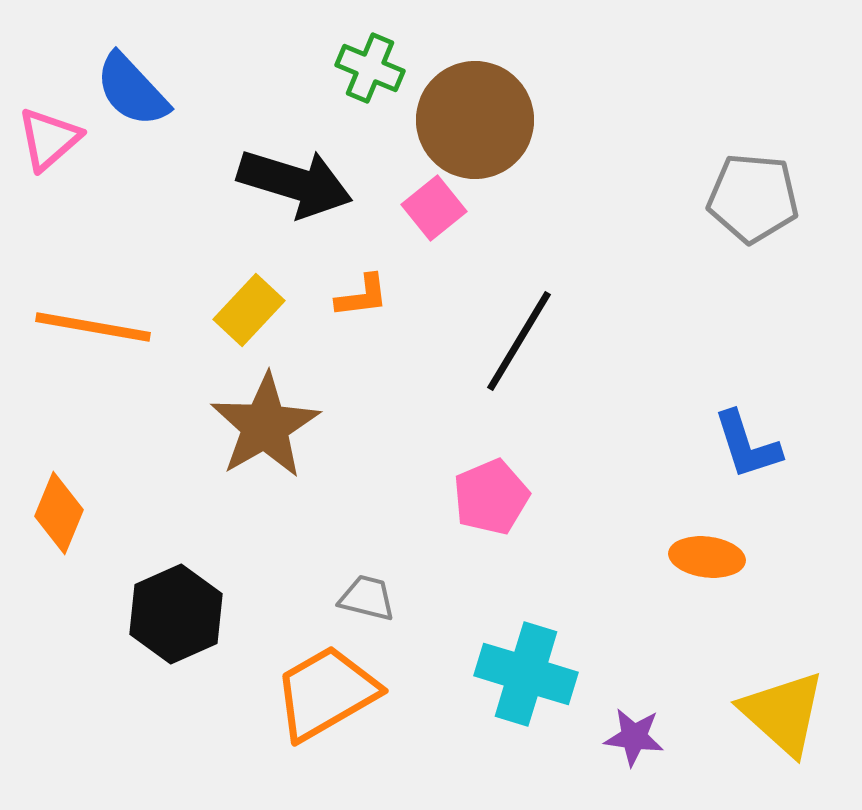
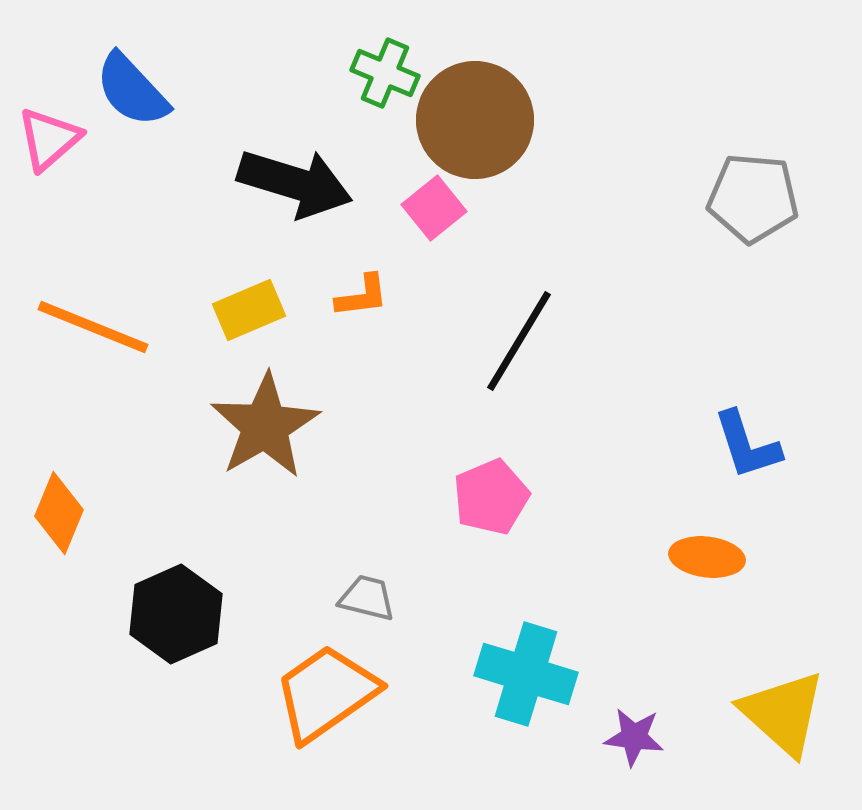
green cross: moved 15 px right, 5 px down
yellow rectangle: rotated 24 degrees clockwise
orange line: rotated 12 degrees clockwise
orange trapezoid: rotated 5 degrees counterclockwise
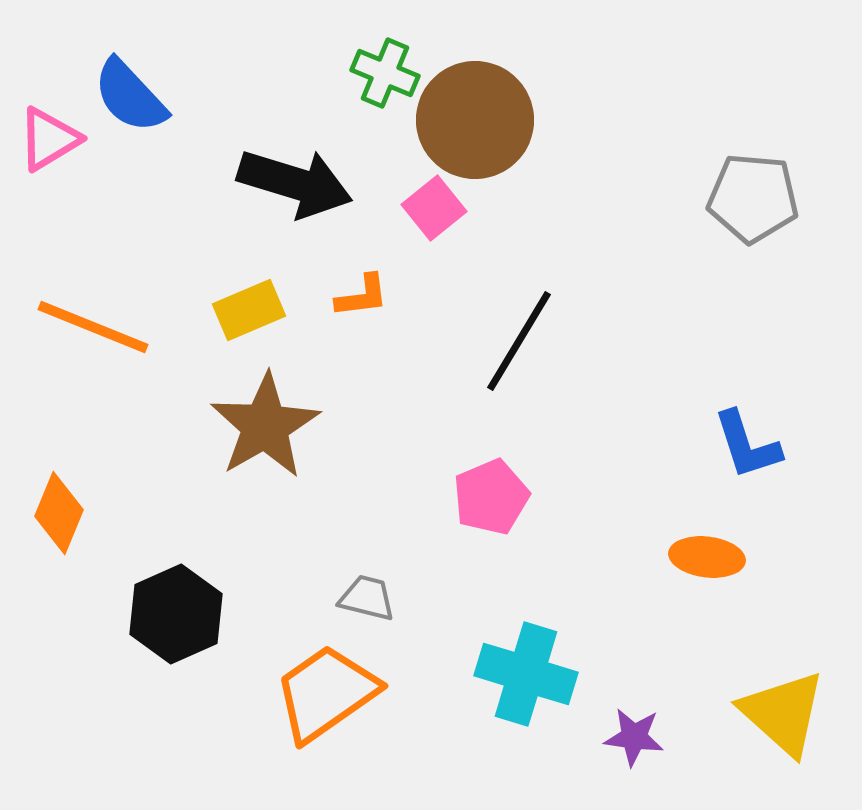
blue semicircle: moved 2 px left, 6 px down
pink triangle: rotated 10 degrees clockwise
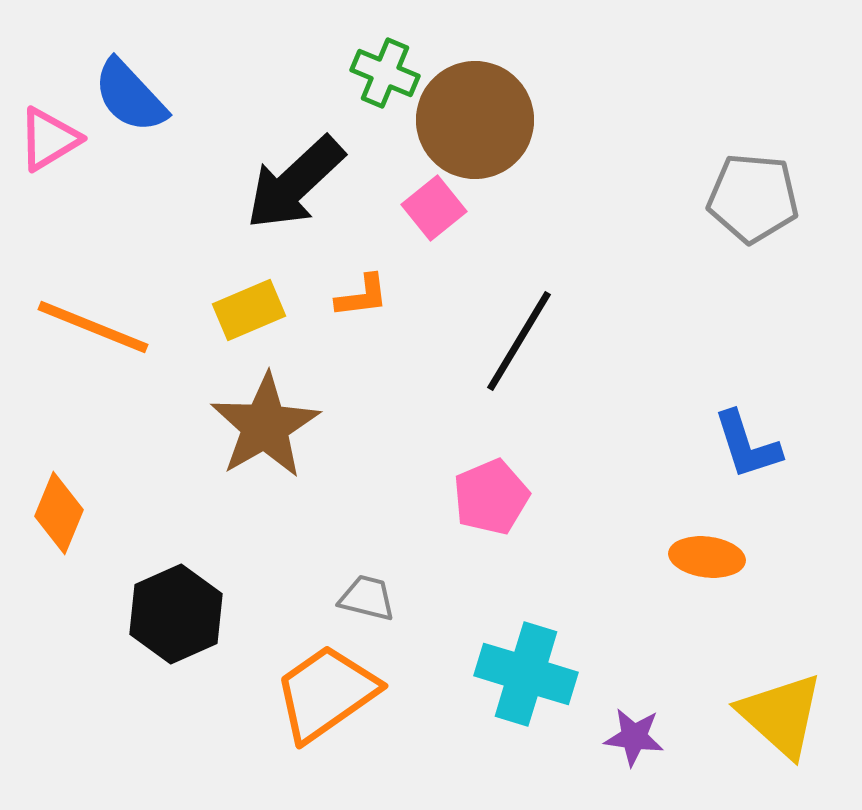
black arrow: rotated 120 degrees clockwise
yellow triangle: moved 2 px left, 2 px down
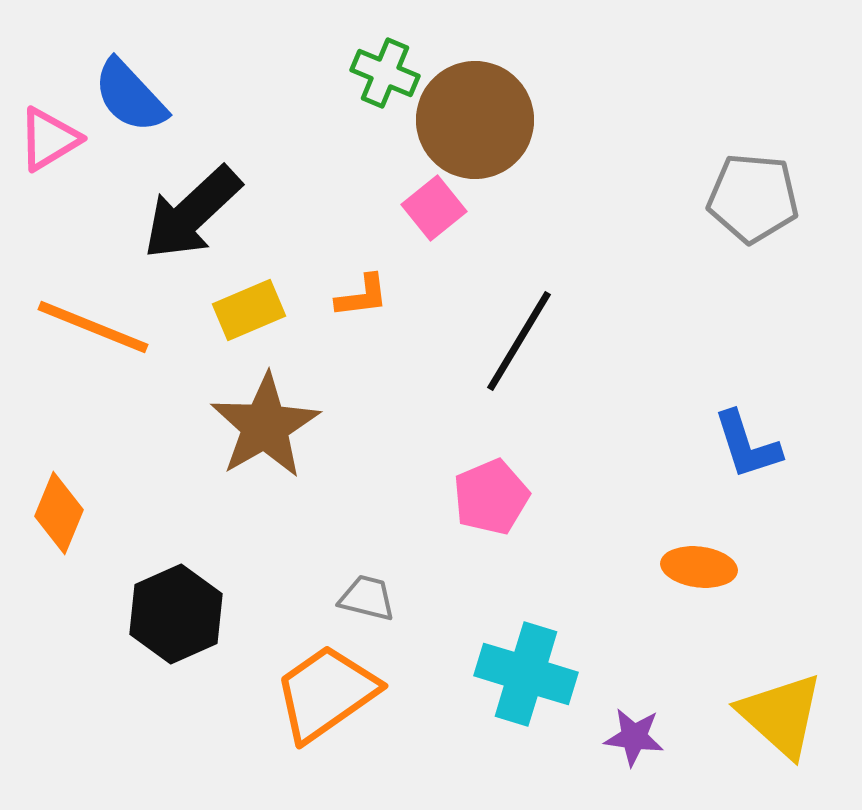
black arrow: moved 103 px left, 30 px down
orange ellipse: moved 8 px left, 10 px down
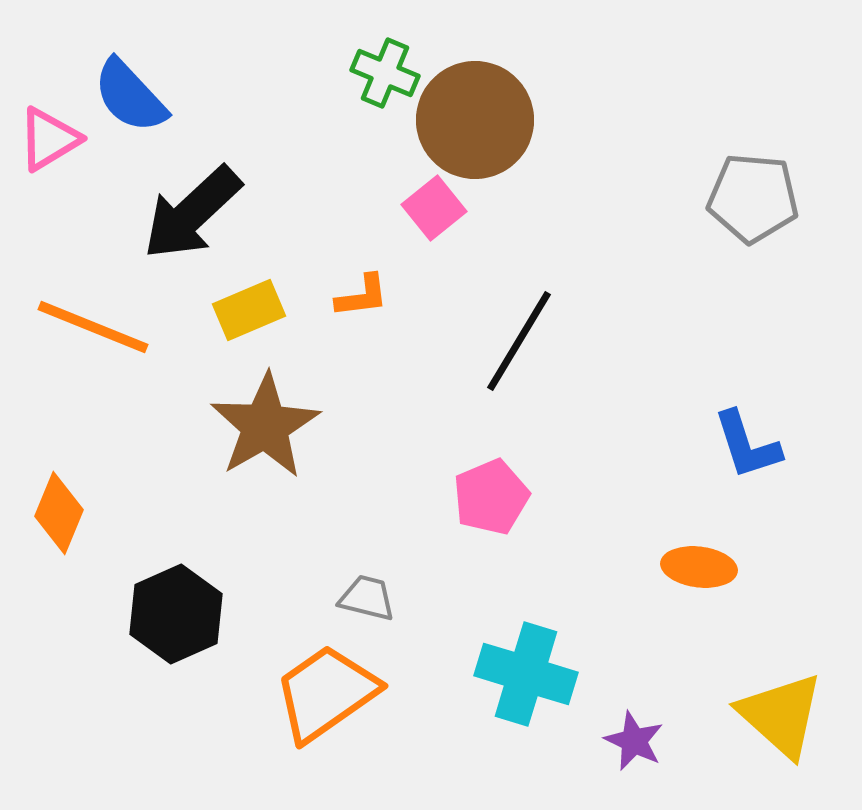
purple star: moved 4 px down; rotated 18 degrees clockwise
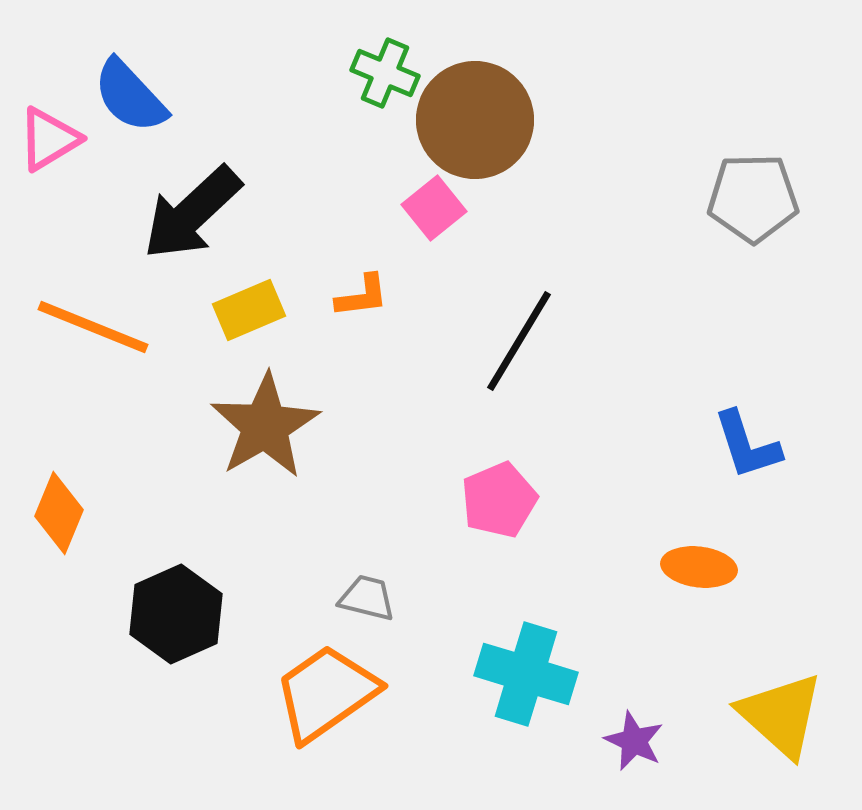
gray pentagon: rotated 6 degrees counterclockwise
pink pentagon: moved 8 px right, 3 px down
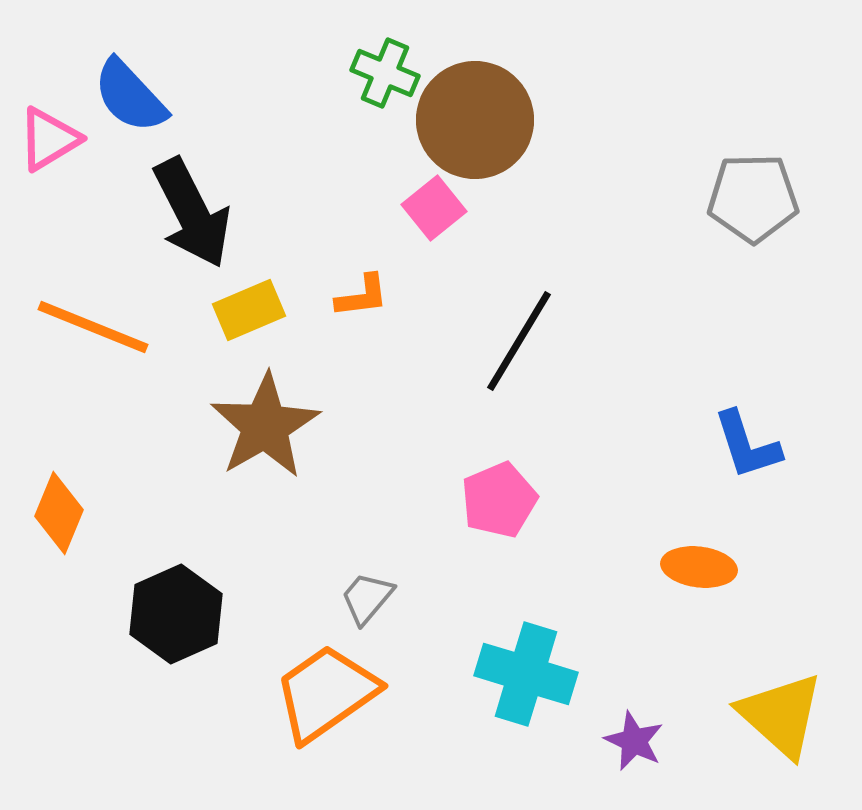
black arrow: rotated 74 degrees counterclockwise
gray trapezoid: rotated 64 degrees counterclockwise
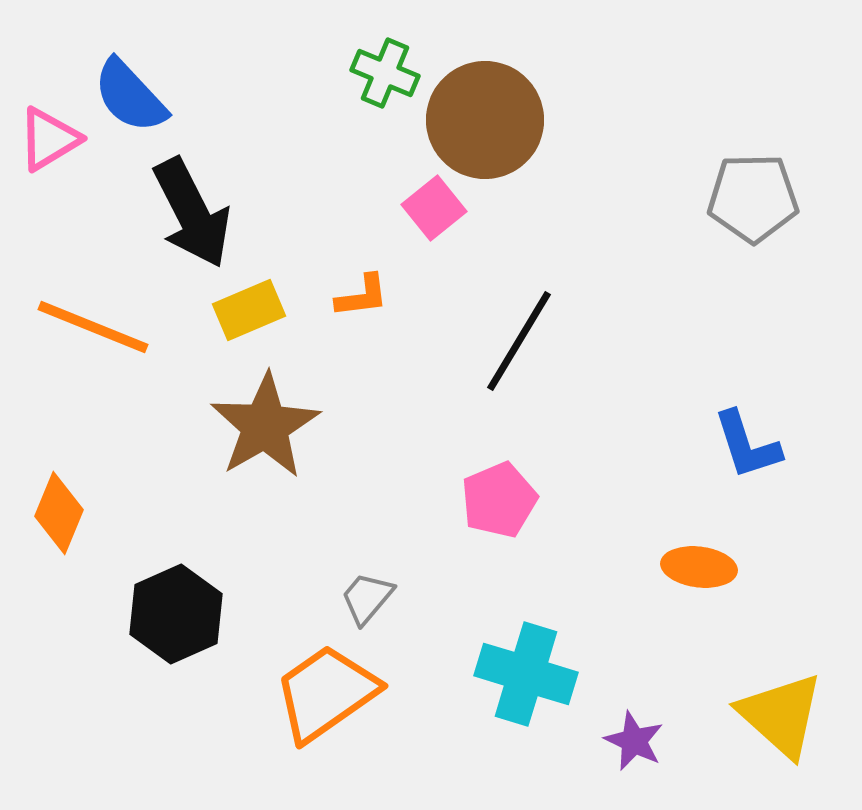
brown circle: moved 10 px right
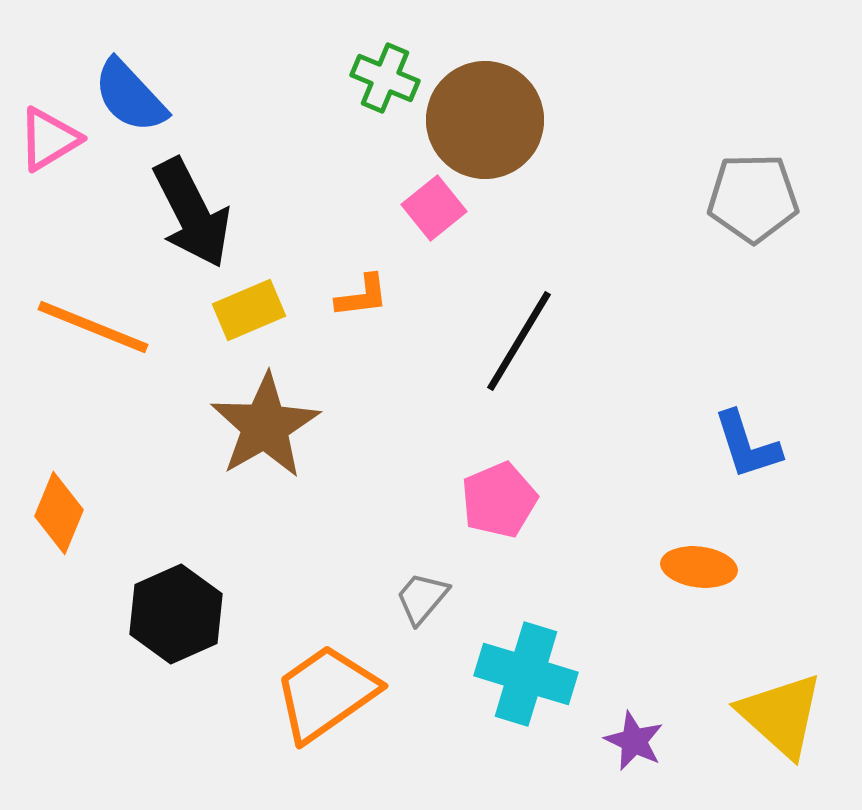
green cross: moved 5 px down
gray trapezoid: moved 55 px right
